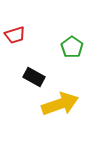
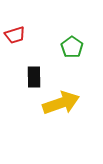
black rectangle: rotated 60 degrees clockwise
yellow arrow: moved 1 px right, 1 px up
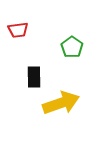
red trapezoid: moved 3 px right, 5 px up; rotated 10 degrees clockwise
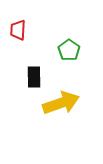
red trapezoid: rotated 100 degrees clockwise
green pentagon: moved 3 px left, 3 px down
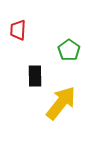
black rectangle: moved 1 px right, 1 px up
yellow arrow: rotated 33 degrees counterclockwise
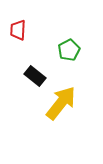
green pentagon: rotated 10 degrees clockwise
black rectangle: rotated 50 degrees counterclockwise
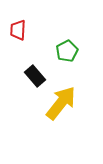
green pentagon: moved 2 px left, 1 px down
black rectangle: rotated 10 degrees clockwise
